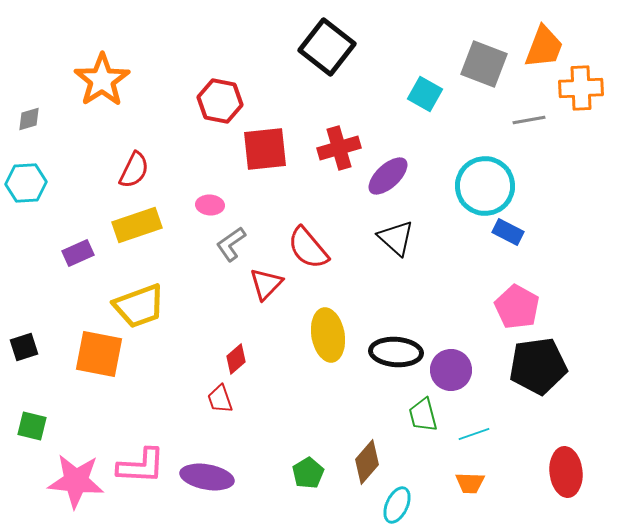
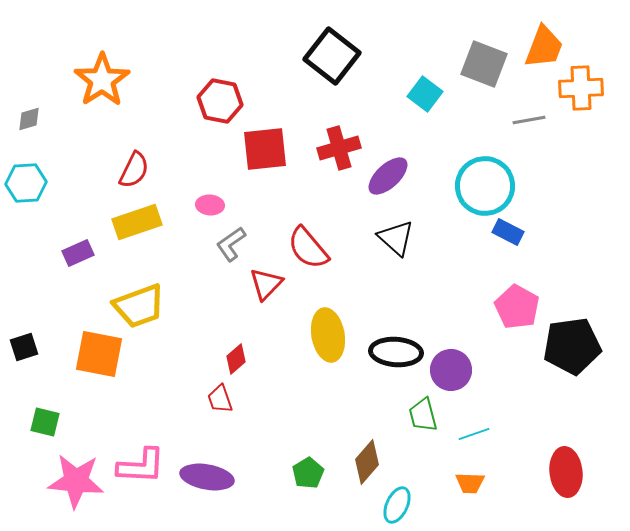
black square at (327, 47): moved 5 px right, 9 px down
cyan square at (425, 94): rotated 8 degrees clockwise
yellow rectangle at (137, 225): moved 3 px up
black pentagon at (538, 366): moved 34 px right, 20 px up
green square at (32, 426): moved 13 px right, 4 px up
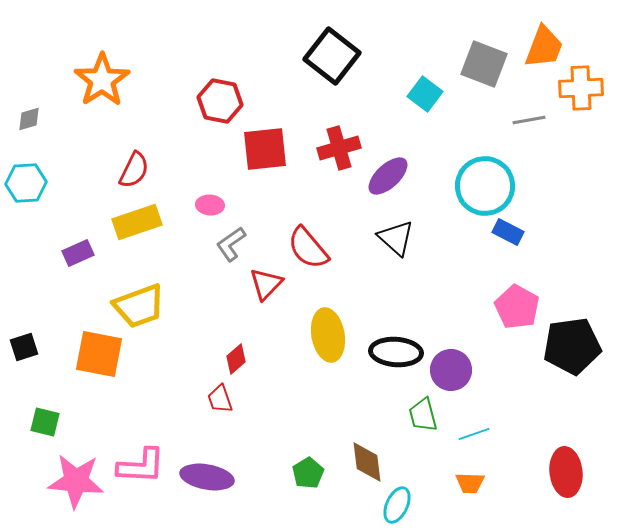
brown diamond at (367, 462): rotated 48 degrees counterclockwise
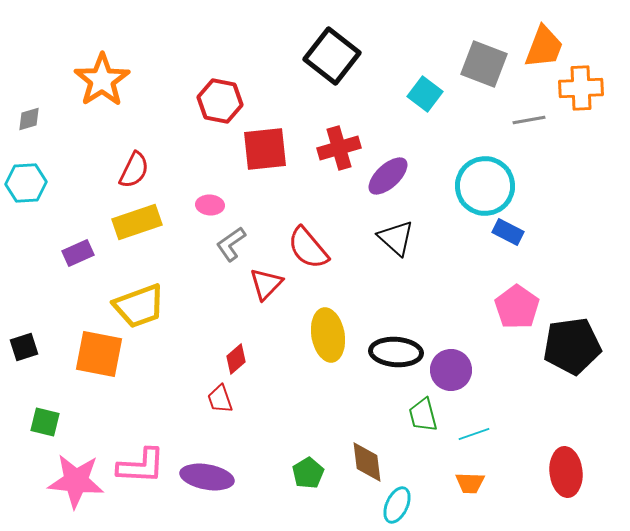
pink pentagon at (517, 307): rotated 6 degrees clockwise
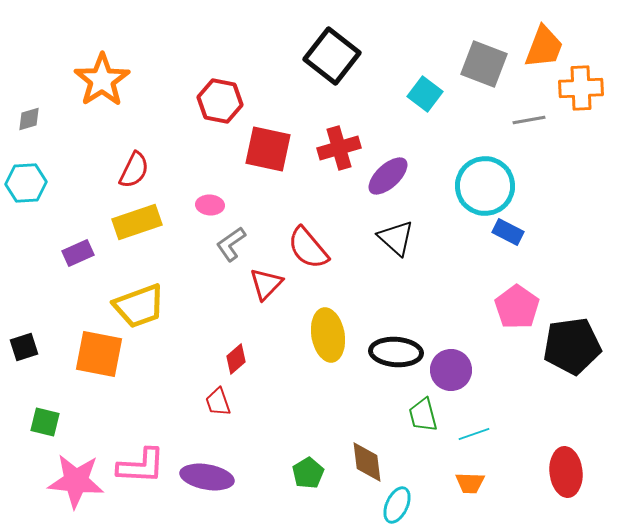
red square at (265, 149): moved 3 px right; rotated 18 degrees clockwise
red trapezoid at (220, 399): moved 2 px left, 3 px down
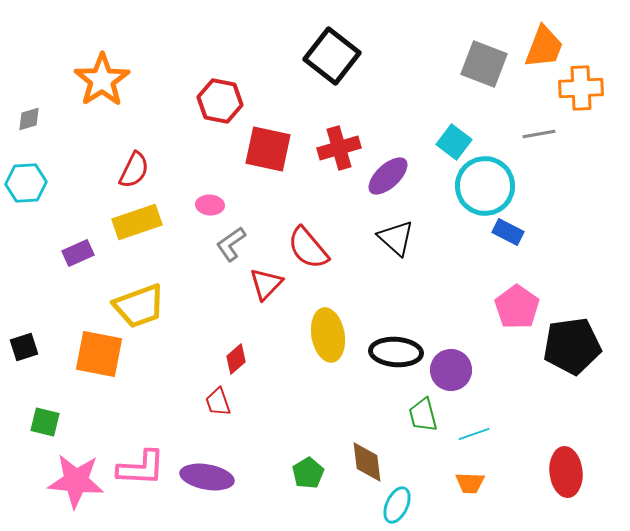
cyan square at (425, 94): moved 29 px right, 48 px down
gray line at (529, 120): moved 10 px right, 14 px down
pink L-shape at (141, 466): moved 2 px down
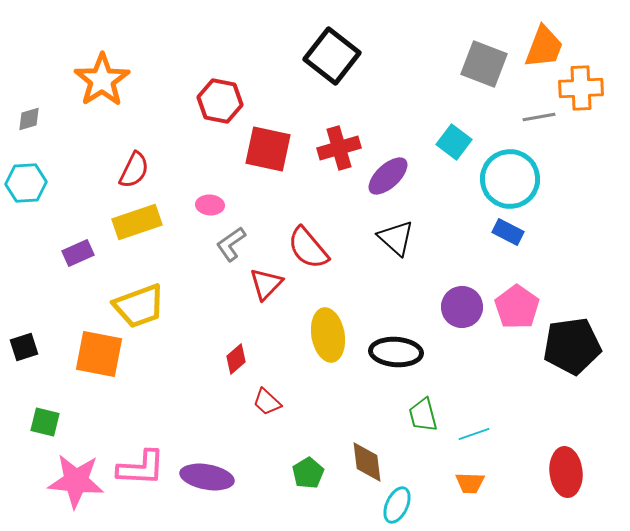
gray line at (539, 134): moved 17 px up
cyan circle at (485, 186): moved 25 px right, 7 px up
purple circle at (451, 370): moved 11 px right, 63 px up
red trapezoid at (218, 402): moved 49 px right; rotated 28 degrees counterclockwise
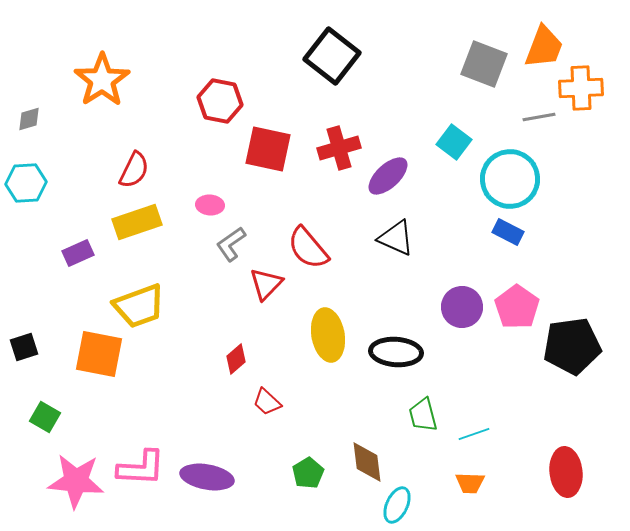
black triangle at (396, 238): rotated 18 degrees counterclockwise
green square at (45, 422): moved 5 px up; rotated 16 degrees clockwise
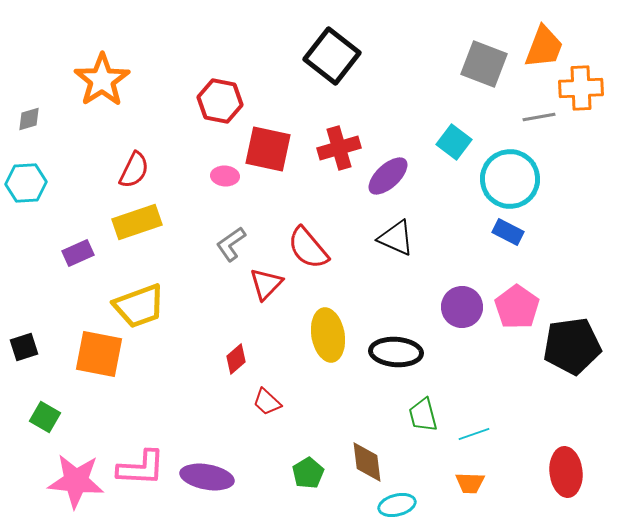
pink ellipse at (210, 205): moved 15 px right, 29 px up
cyan ellipse at (397, 505): rotated 51 degrees clockwise
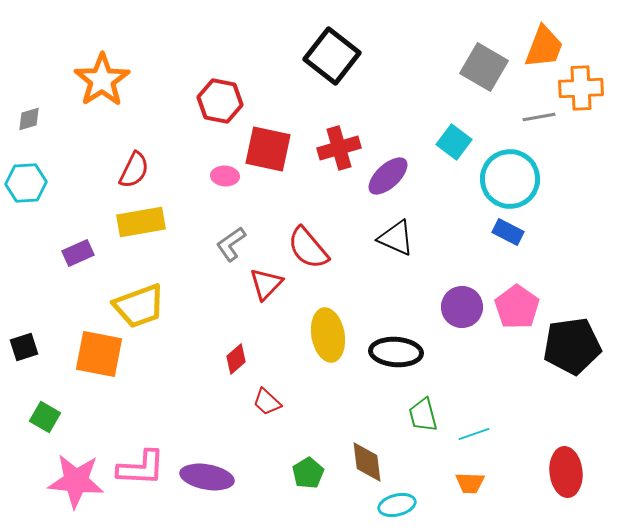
gray square at (484, 64): moved 3 px down; rotated 9 degrees clockwise
yellow rectangle at (137, 222): moved 4 px right; rotated 9 degrees clockwise
